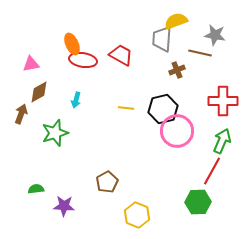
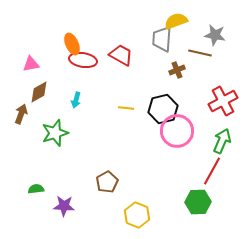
red cross: rotated 28 degrees counterclockwise
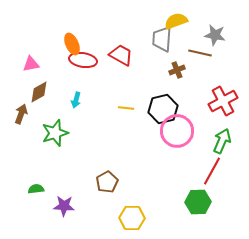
yellow hexagon: moved 5 px left, 3 px down; rotated 20 degrees counterclockwise
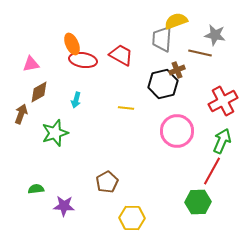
black hexagon: moved 25 px up
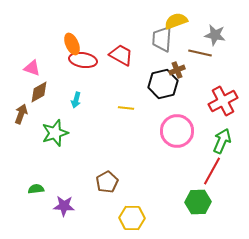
pink triangle: moved 1 px right, 4 px down; rotated 30 degrees clockwise
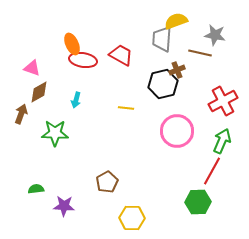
green star: rotated 20 degrees clockwise
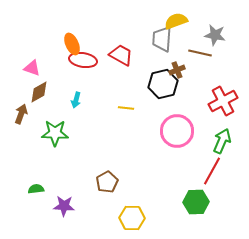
green hexagon: moved 2 px left
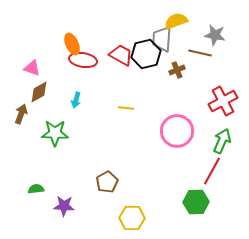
black hexagon: moved 17 px left, 30 px up
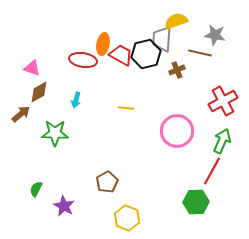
orange ellipse: moved 31 px right; rotated 35 degrees clockwise
brown arrow: rotated 30 degrees clockwise
green semicircle: rotated 56 degrees counterclockwise
purple star: rotated 25 degrees clockwise
yellow hexagon: moved 5 px left; rotated 20 degrees clockwise
